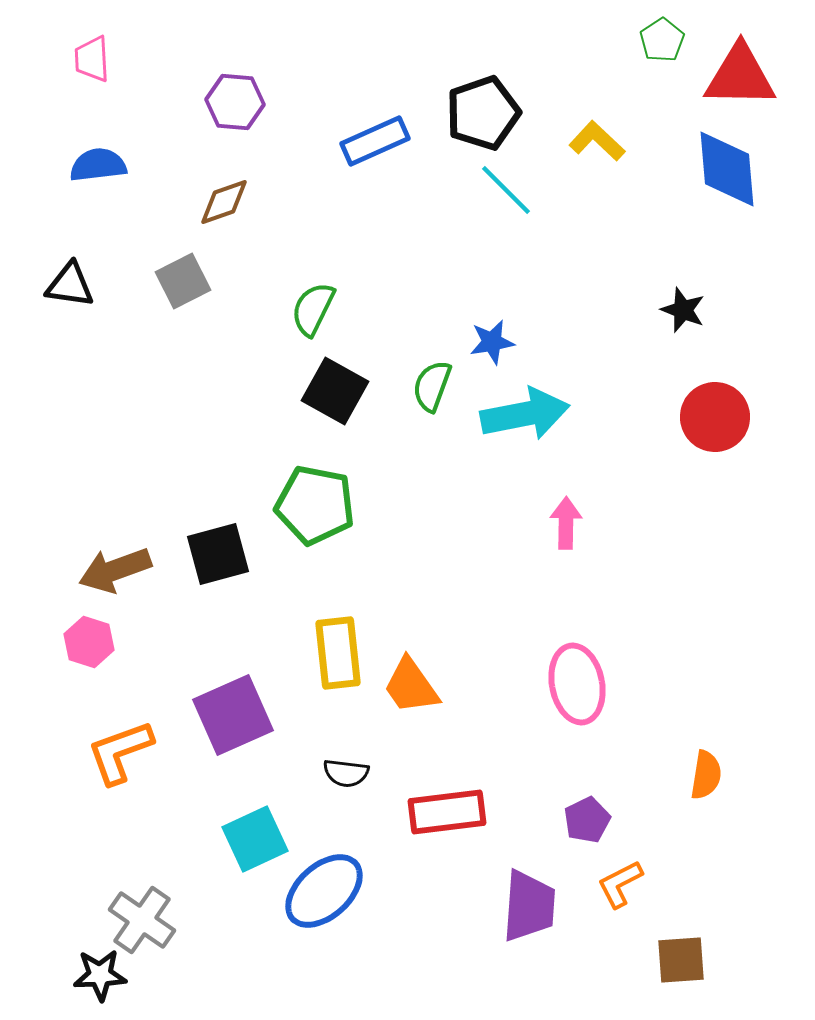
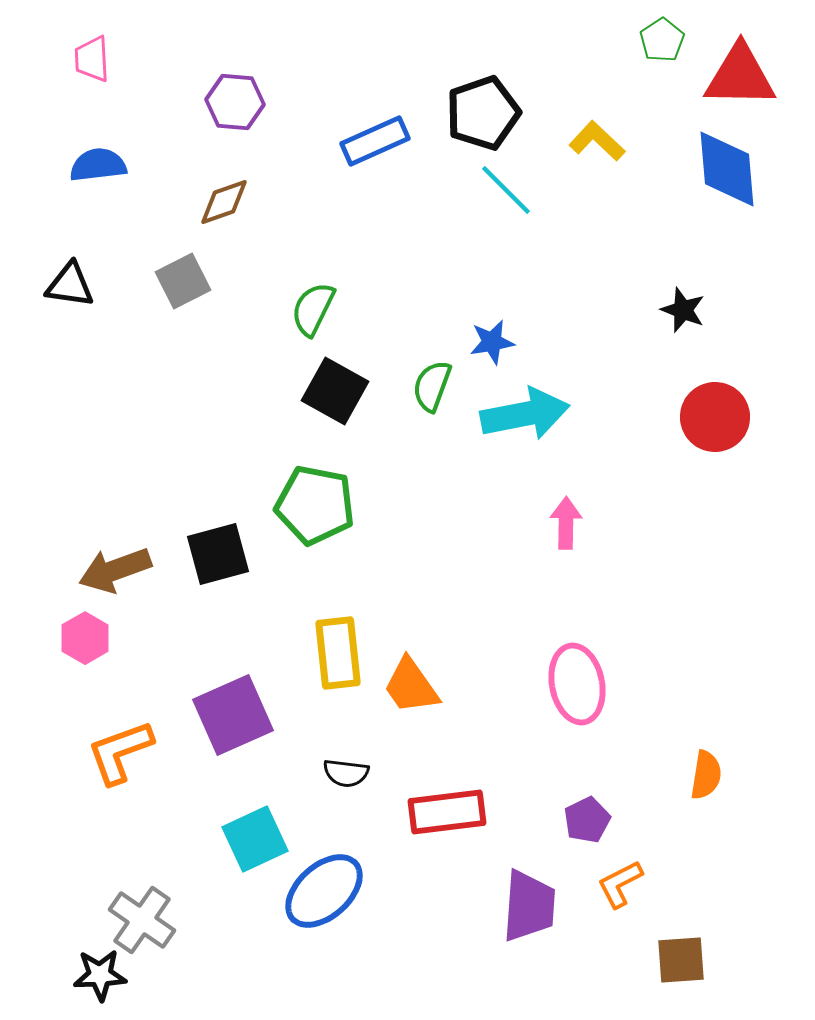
pink hexagon at (89, 642): moved 4 px left, 4 px up; rotated 12 degrees clockwise
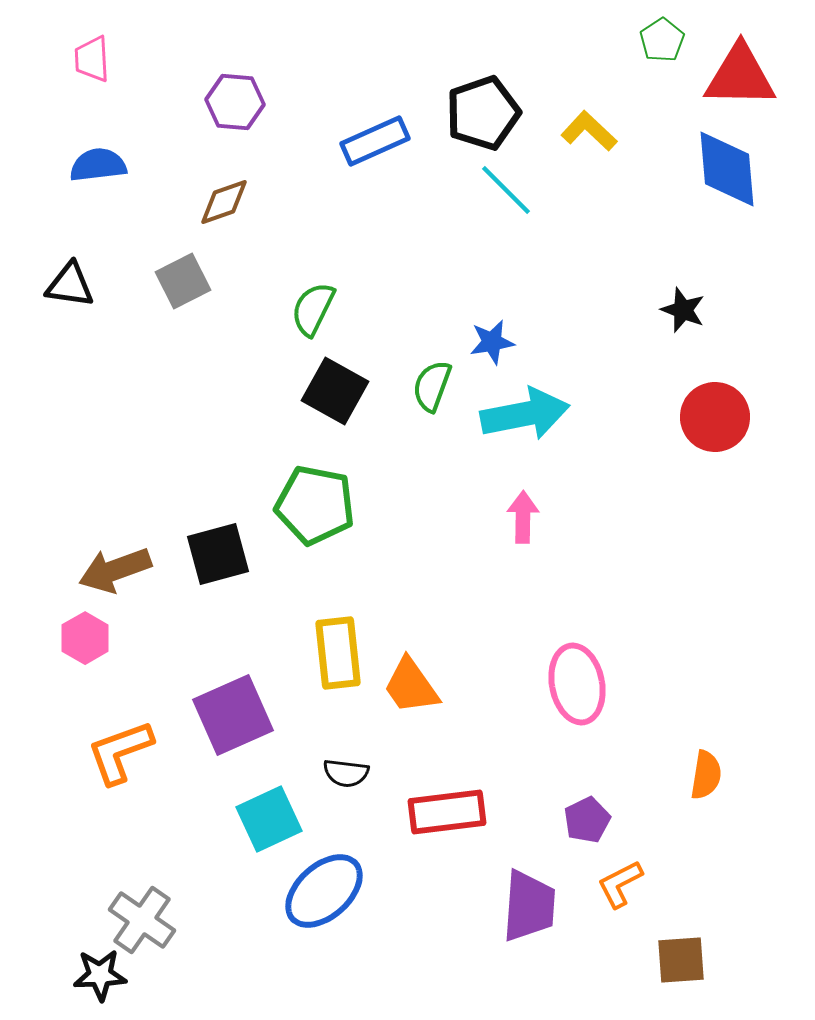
yellow L-shape at (597, 141): moved 8 px left, 10 px up
pink arrow at (566, 523): moved 43 px left, 6 px up
cyan square at (255, 839): moved 14 px right, 20 px up
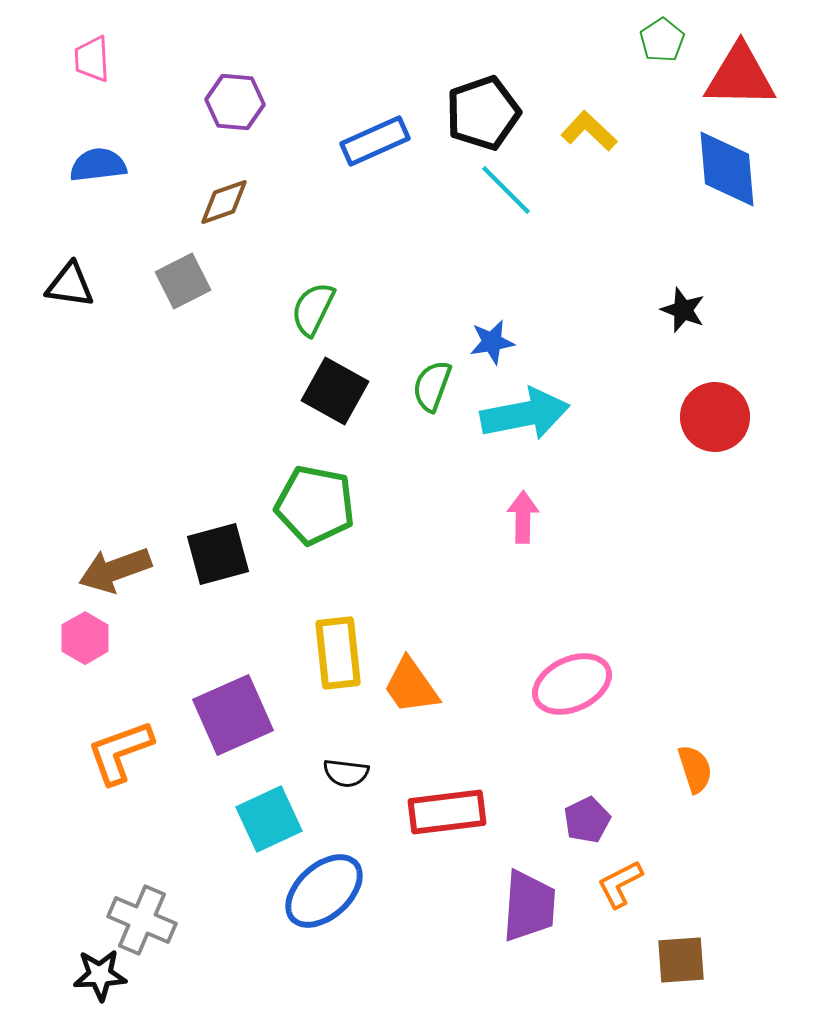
pink ellipse at (577, 684): moved 5 px left; rotated 76 degrees clockwise
orange semicircle at (706, 775): moved 11 px left, 6 px up; rotated 27 degrees counterclockwise
gray cross at (142, 920): rotated 12 degrees counterclockwise
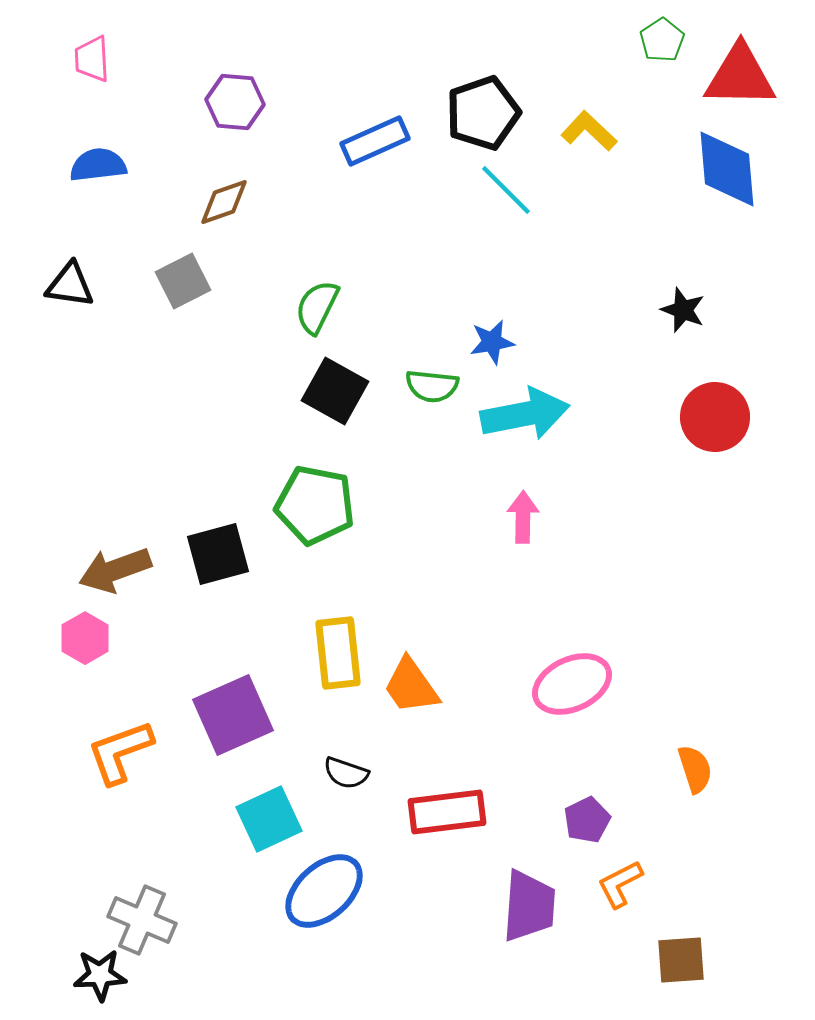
green semicircle at (313, 309): moved 4 px right, 2 px up
green semicircle at (432, 386): rotated 104 degrees counterclockwise
black semicircle at (346, 773): rotated 12 degrees clockwise
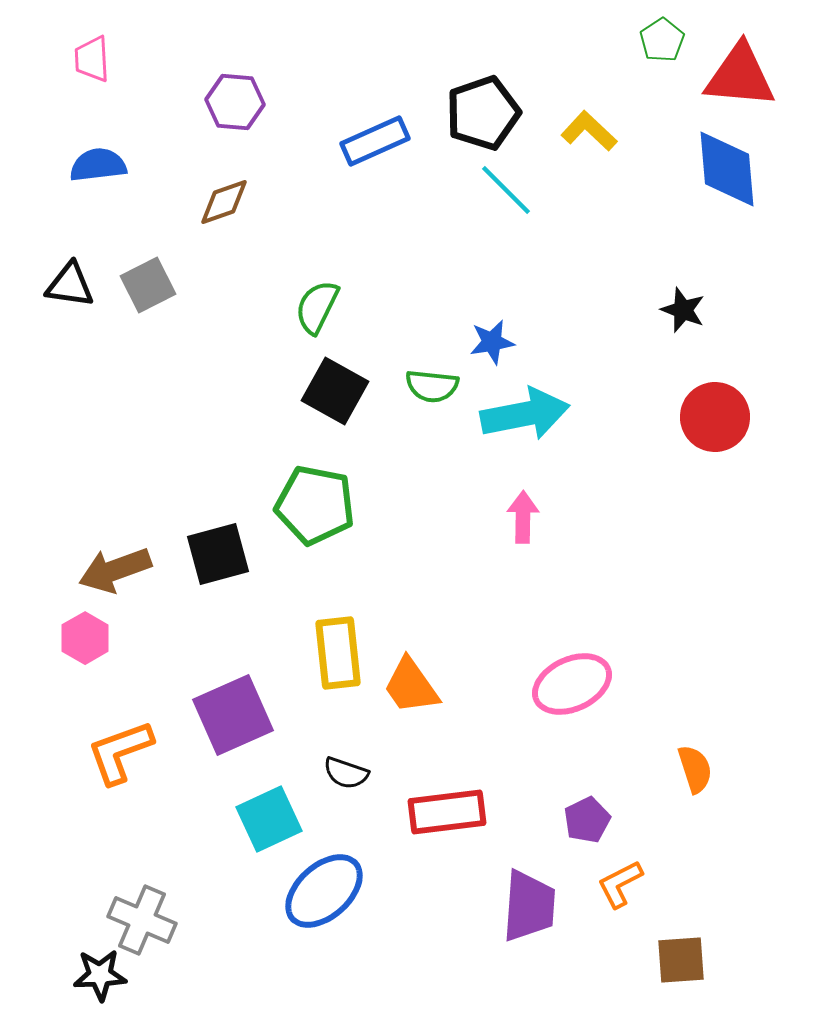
red triangle at (740, 76): rotated 4 degrees clockwise
gray square at (183, 281): moved 35 px left, 4 px down
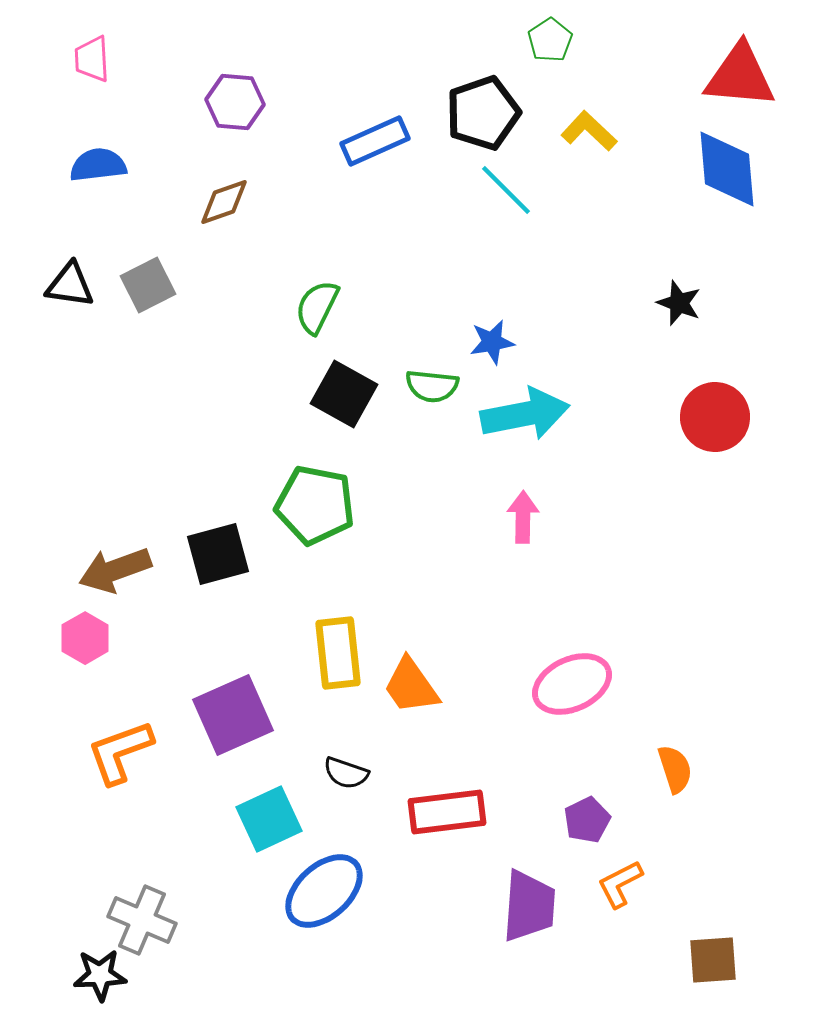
green pentagon at (662, 40): moved 112 px left
black star at (683, 310): moved 4 px left, 7 px up
black square at (335, 391): moved 9 px right, 3 px down
orange semicircle at (695, 769): moved 20 px left
brown square at (681, 960): moved 32 px right
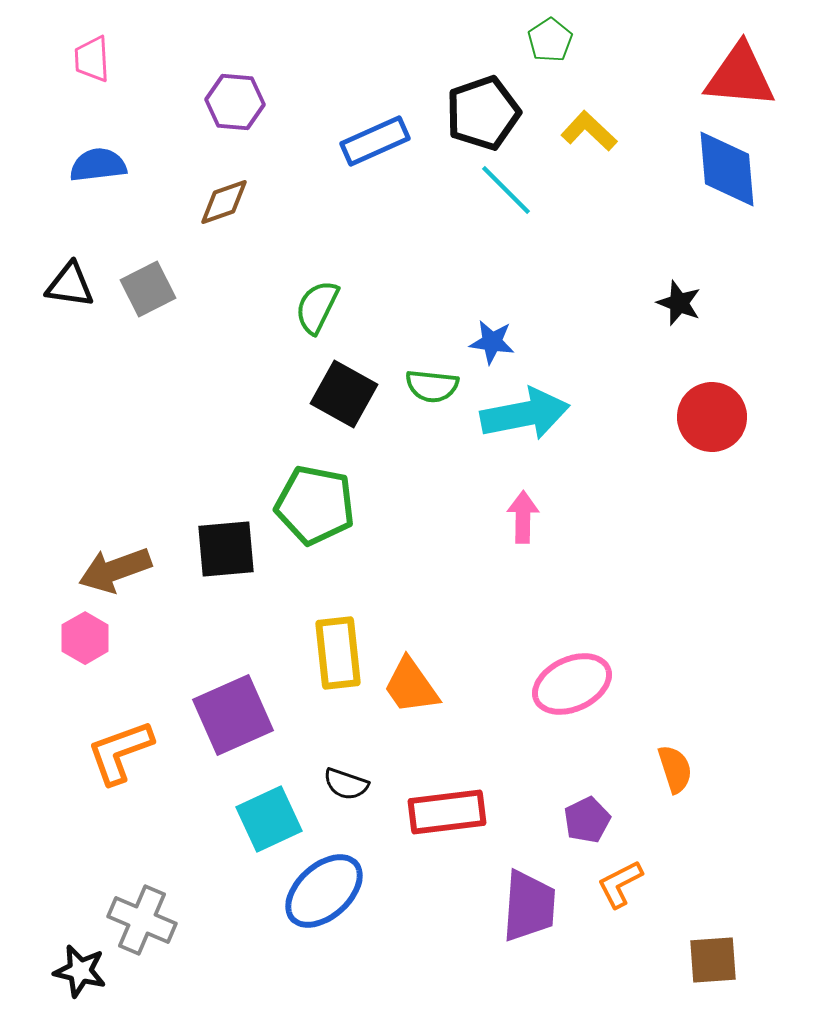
gray square at (148, 285): moved 4 px down
blue star at (492, 342): rotated 18 degrees clockwise
red circle at (715, 417): moved 3 px left
black square at (218, 554): moved 8 px right, 5 px up; rotated 10 degrees clockwise
black semicircle at (346, 773): moved 11 px down
black star at (100, 975): moved 20 px left, 4 px up; rotated 16 degrees clockwise
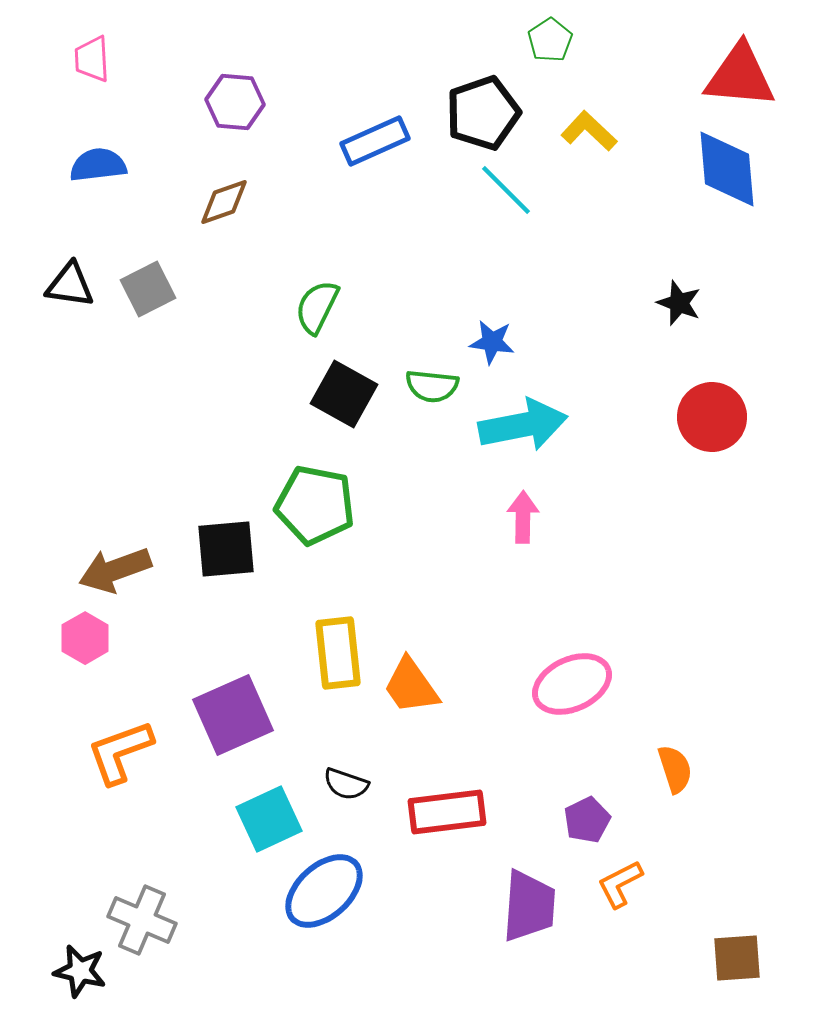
cyan arrow at (525, 414): moved 2 px left, 11 px down
brown square at (713, 960): moved 24 px right, 2 px up
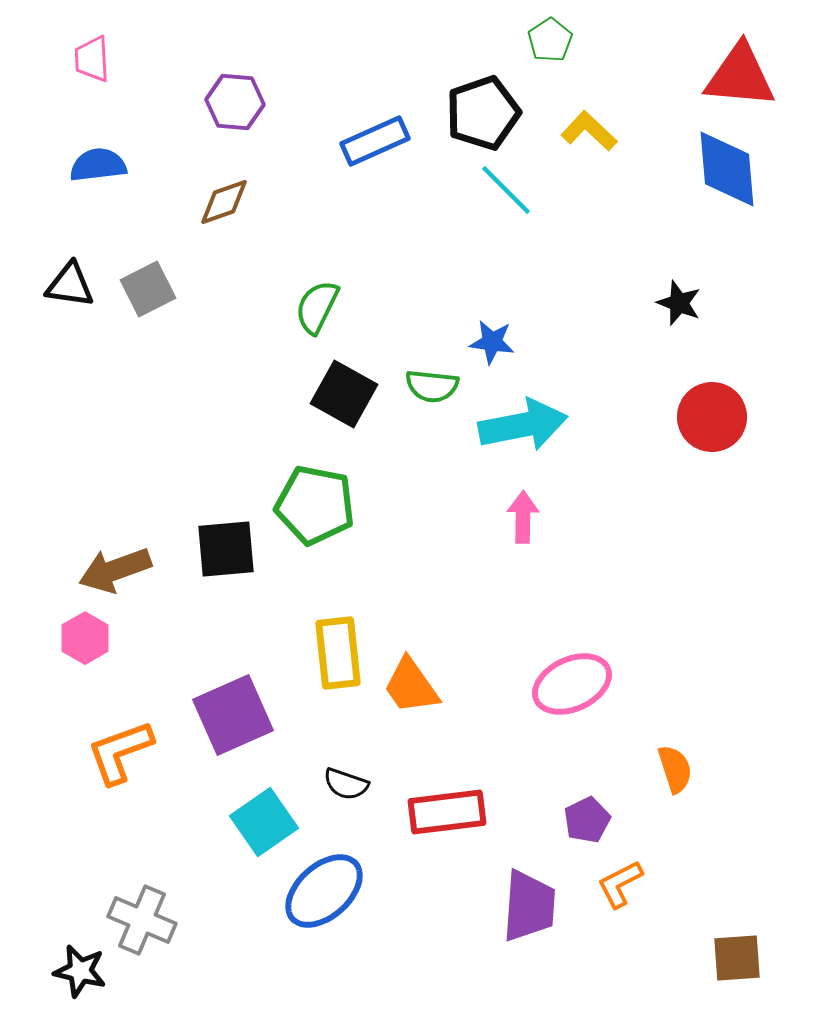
cyan square at (269, 819): moved 5 px left, 3 px down; rotated 10 degrees counterclockwise
